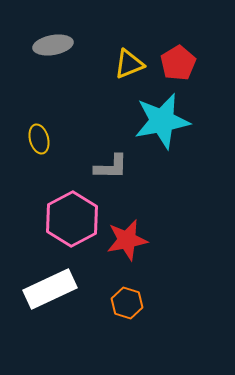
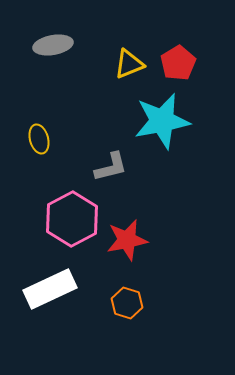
gray L-shape: rotated 15 degrees counterclockwise
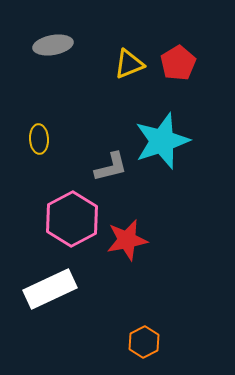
cyan star: moved 20 px down; rotated 8 degrees counterclockwise
yellow ellipse: rotated 12 degrees clockwise
orange hexagon: moved 17 px right, 39 px down; rotated 16 degrees clockwise
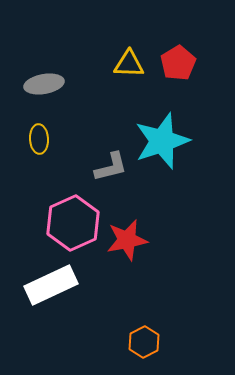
gray ellipse: moved 9 px left, 39 px down
yellow triangle: rotated 24 degrees clockwise
pink hexagon: moved 1 px right, 4 px down; rotated 4 degrees clockwise
white rectangle: moved 1 px right, 4 px up
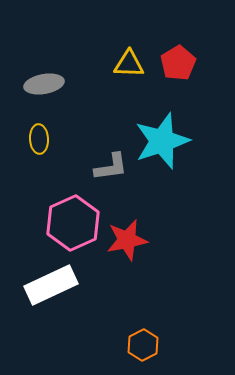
gray L-shape: rotated 6 degrees clockwise
orange hexagon: moved 1 px left, 3 px down
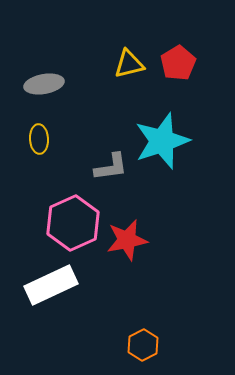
yellow triangle: rotated 16 degrees counterclockwise
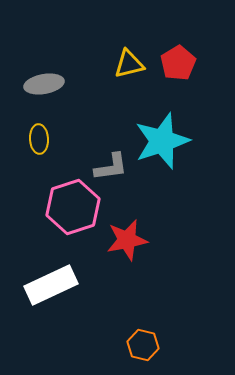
pink hexagon: moved 16 px up; rotated 6 degrees clockwise
orange hexagon: rotated 20 degrees counterclockwise
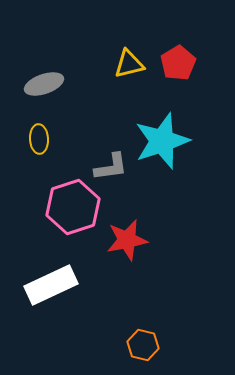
gray ellipse: rotated 9 degrees counterclockwise
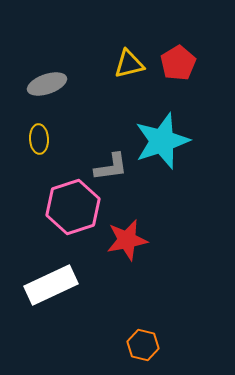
gray ellipse: moved 3 px right
